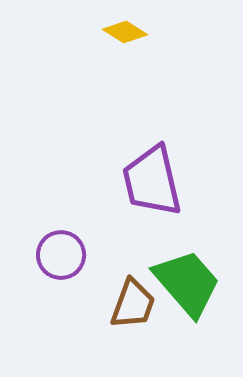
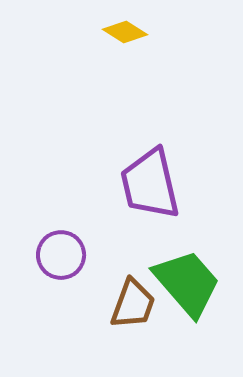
purple trapezoid: moved 2 px left, 3 px down
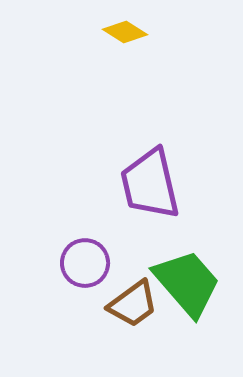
purple circle: moved 24 px right, 8 px down
brown trapezoid: rotated 34 degrees clockwise
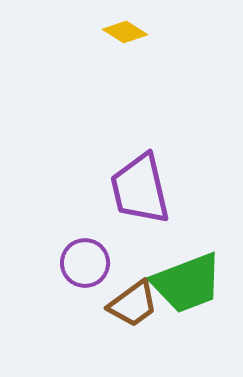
purple trapezoid: moved 10 px left, 5 px down
green trapezoid: rotated 110 degrees clockwise
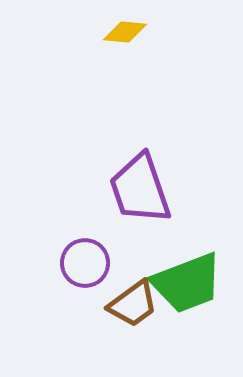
yellow diamond: rotated 27 degrees counterclockwise
purple trapezoid: rotated 6 degrees counterclockwise
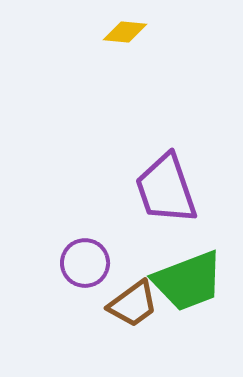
purple trapezoid: moved 26 px right
green trapezoid: moved 1 px right, 2 px up
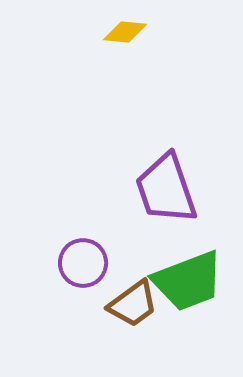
purple circle: moved 2 px left
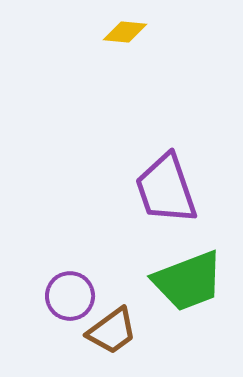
purple circle: moved 13 px left, 33 px down
brown trapezoid: moved 21 px left, 27 px down
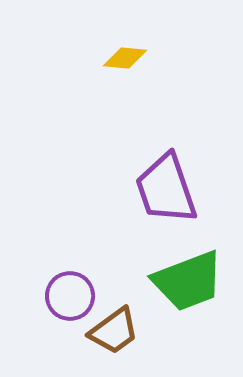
yellow diamond: moved 26 px down
brown trapezoid: moved 2 px right
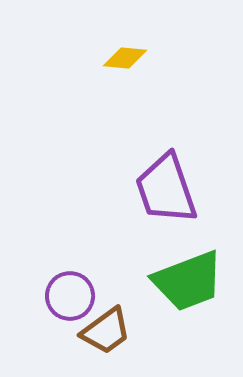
brown trapezoid: moved 8 px left
